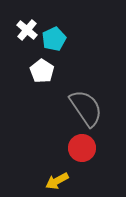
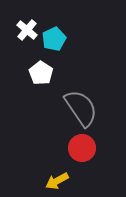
white pentagon: moved 1 px left, 2 px down
gray semicircle: moved 5 px left
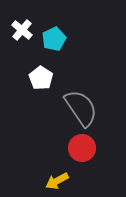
white cross: moved 5 px left
white pentagon: moved 5 px down
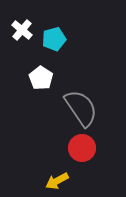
cyan pentagon: rotated 10 degrees clockwise
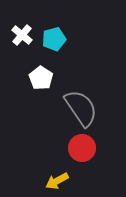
white cross: moved 5 px down
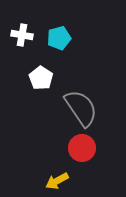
white cross: rotated 30 degrees counterclockwise
cyan pentagon: moved 5 px right, 1 px up
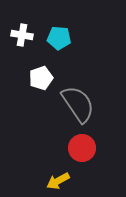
cyan pentagon: rotated 20 degrees clockwise
white pentagon: rotated 20 degrees clockwise
gray semicircle: moved 3 px left, 4 px up
yellow arrow: moved 1 px right
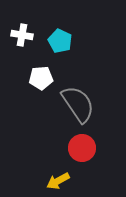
cyan pentagon: moved 1 px right, 3 px down; rotated 20 degrees clockwise
white pentagon: rotated 15 degrees clockwise
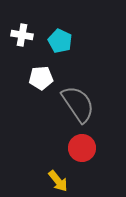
yellow arrow: rotated 100 degrees counterclockwise
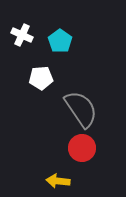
white cross: rotated 15 degrees clockwise
cyan pentagon: rotated 10 degrees clockwise
gray semicircle: moved 3 px right, 5 px down
yellow arrow: rotated 135 degrees clockwise
